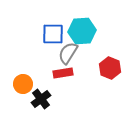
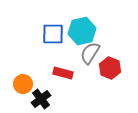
cyan hexagon: rotated 8 degrees counterclockwise
gray semicircle: moved 22 px right
red rectangle: rotated 24 degrees clockwise
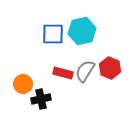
gray semicircle: moved 5 px left, 18 px down
black cross: rotated 24 degrees clockwise
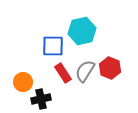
blue square: moved 12 px down
red rectangle: rotated 42 degrees clockwise
orange circle: moved 2 px up
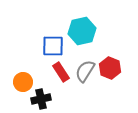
red rectangle: moved 2 px left, 1 px up
